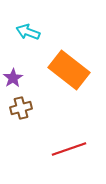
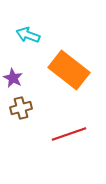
cyan arrow: moved 3 px down
purple star: rotated 12 degrees counterclockwise
red line: moved 15 px up
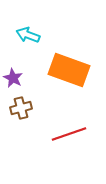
orange rectangle: rotated 18 degrees counterclockwise
